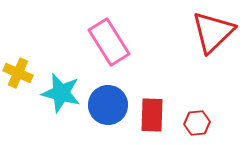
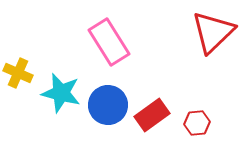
red rectangle: rotated 52 degrees clockwise
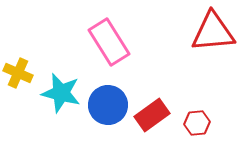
red triangle: rotated 39 degrees clockwise
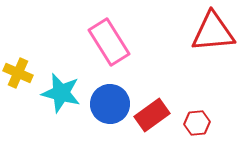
blue circle: moved 2 px right, 1 px up
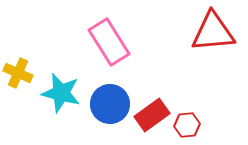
red hexagon: moved 10 px left, 2 px down
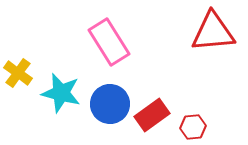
yellow cross: rotated 12 degrees clockwise
red hexagon: moved 6 px right, 2 px down
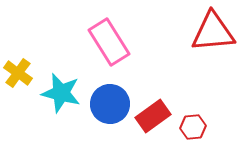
red rectangle: moved 1 px right, 1 px down
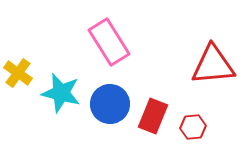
red triangle: moved 33 px down
red rectangle: rotated 32 degrees counterclockwise
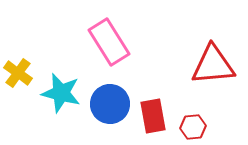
red rectangle: rotated 32 degrees counterclockwise
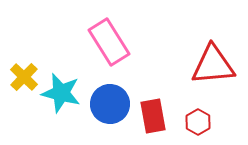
yellow cross: moved 6 px right, 4 px down; rotated 8 degrees clockwise
red hexagon: moved 5 px right, 5 px up; rotated 25 degrees counterclockwise
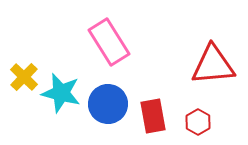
blue circle: moved 2 px left
